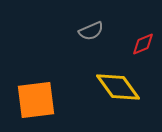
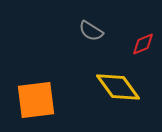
gray semicircle: rotated 55 degrees clockwise
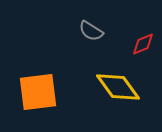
orange square: moved 2 px right, 8 px up
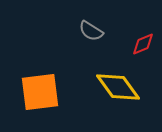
orange square: moved 2 px right
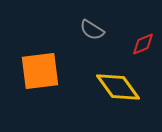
gray semicircle: moved 1 px right, 1 px up
orange square: moved 21 px up
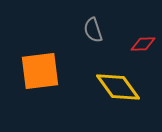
gray semicircle: moved 1 px right; rotated 40 degrees clockwise
red diamond: rotated 20 degrees clockwise
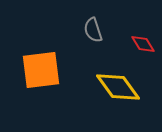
red diamond: rotated 60 degrees clockwise
orange square: moved 1 px right, 1 px up
